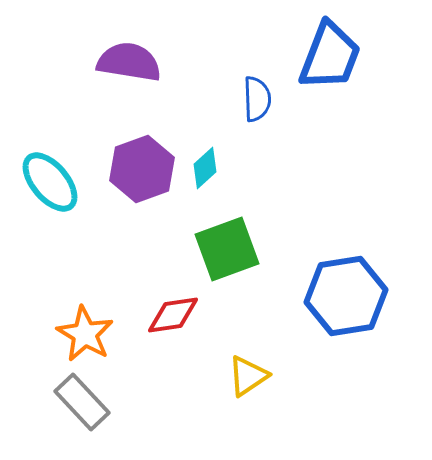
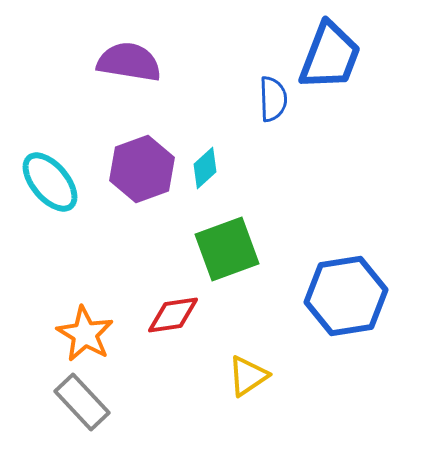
blue semicircle: moved 16 px right
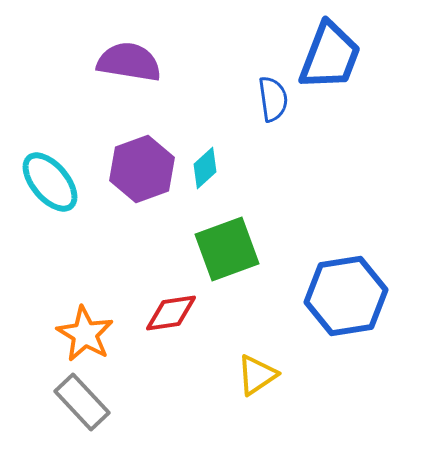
blue semicircle: rotated 6 degrees counterclockwise
red diamond: moved 2 px left, 2 px up
yellow triangle: moved 9 px right, 1 px up
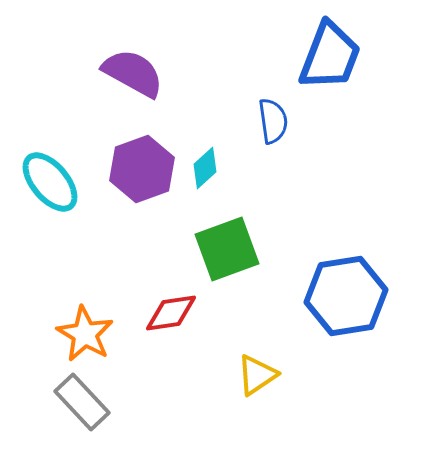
purple semicircle: moved 4 px right, 11 px down; rotated 20 degrees clockwise
blue semicircle: moved 22 px down
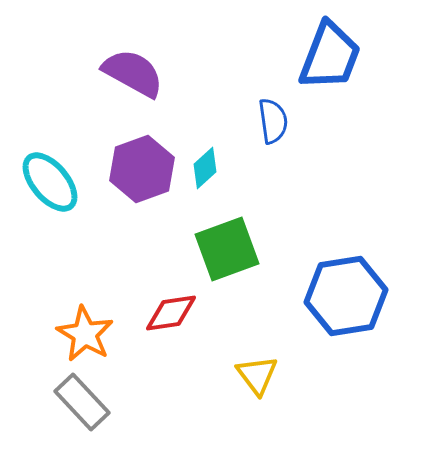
yellow triangle: rotated 33 degrees counterclockwise
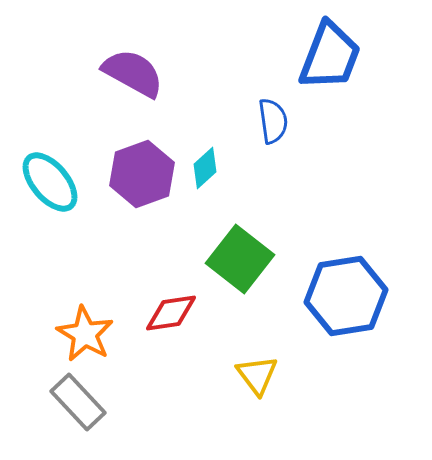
purple hexagon: moved 5 px down
green square: moved 13 px right, 10 px down; rotated 32 degrees counterclockwise
gray rectangle: moved 4 px left
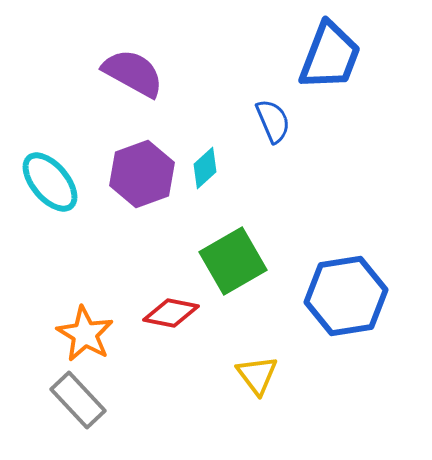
blue semicircle: rotated 15 degrees counterclockwise
green square: moved 7 px left, 2 px down; rotated 22 degrees clockwise
red diamond: rotated 20 degrees clockwise
gray rectangle: moved 2 px up
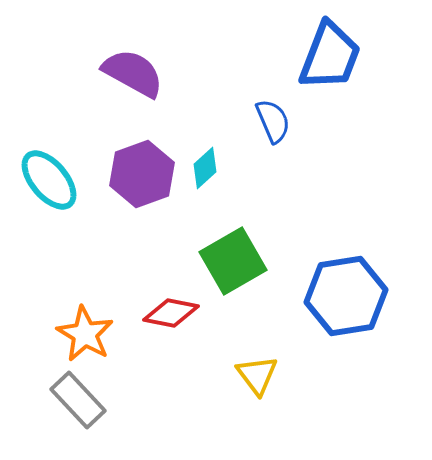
cyan ellipse: moved 1 px left, 2 px up
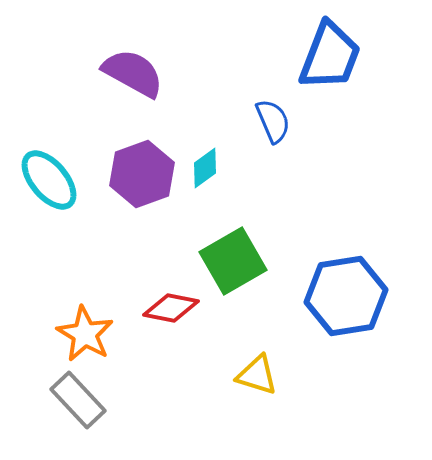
cyan diamond: rotated 6 degrees clockwise
red diamond: moved 5 px up
yellow triangle: rotated 36 degrees counterclockwise
